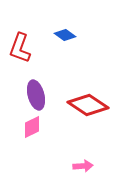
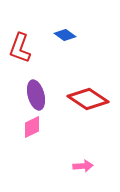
red diamond: moved 6 px up
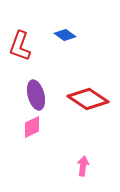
red L-shape: moved 2 px up
pink arrow: rotated 78 degrees counterclockwise
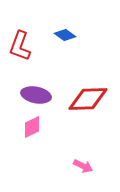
purple ellipse: rotated 64 degrees counterclockwise
red diamond: rotated 36 degrees counterclockwise
pink arrow: rotated 108 degrees clockwise
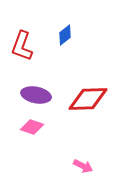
blue diamond: rotated 75 degrees counterclockwise
red L-shape: moved 2 px right
pink diamond: rotated 45 degrees clockwise
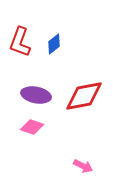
blue diamond: moved 11 px left, 9 px down
red L-shape: moved 2 px left, 4 px up
red diamond: moved 4 px left, 3 px up; rotated 9 degrees counterclockwise
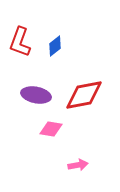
blue diamond: moved 1 px right, 2 px down
red diamond: moved 1 px up
pink diamond: moved 19 px right, 2 px down; rotated 10 degrees counterclockwise
pink arrow: moved 5 px left, 1 px up; rotated 36 degrees counterclockwise
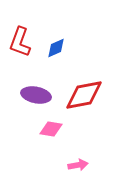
blue diamond: moved 1 px right, 2 px down; rotated 15 degrees clockwise
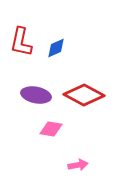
red L-shape: moved 1 px right; rotated 8 degrees counterclockwise
red diamond: rotated 39 degrees clockwise
